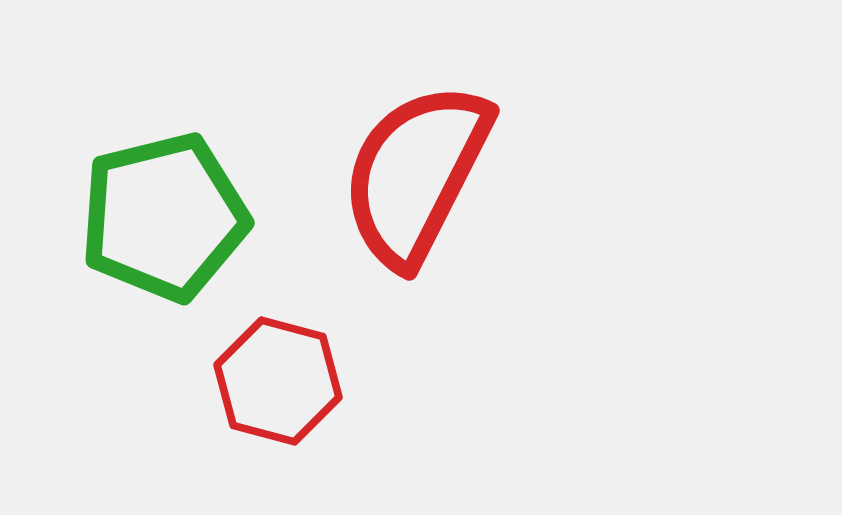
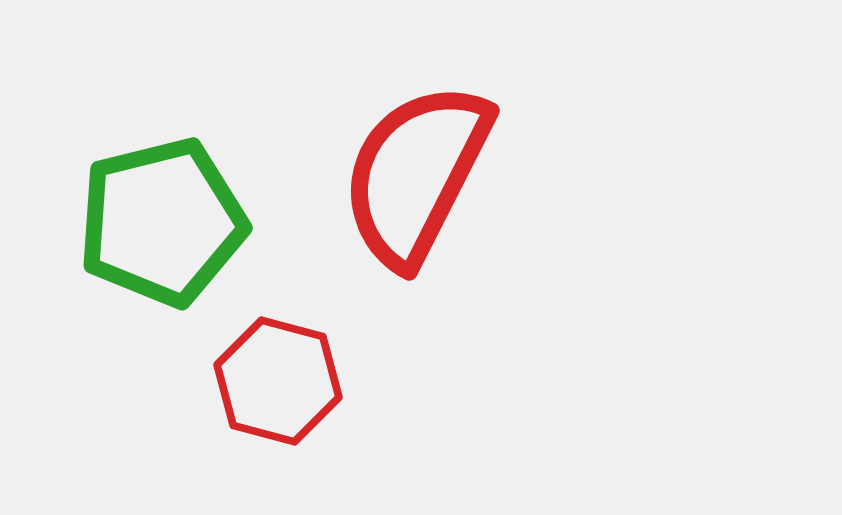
green pentagon: moved 2 px left, 5 px down
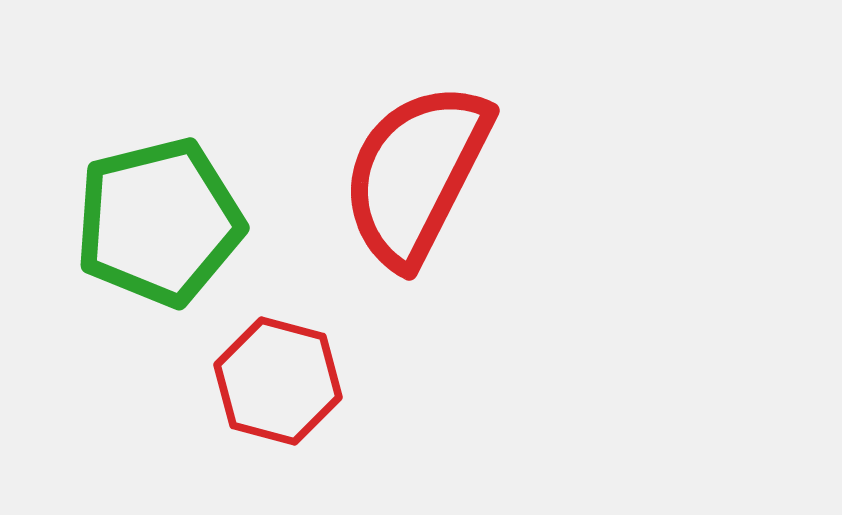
green pentagon: moved 3 px left
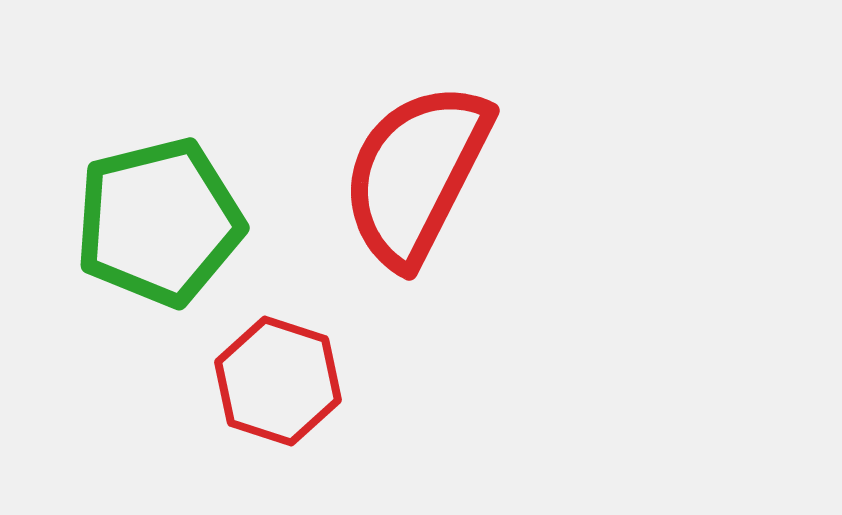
red hexagon: rotated 3 degrees clockwise
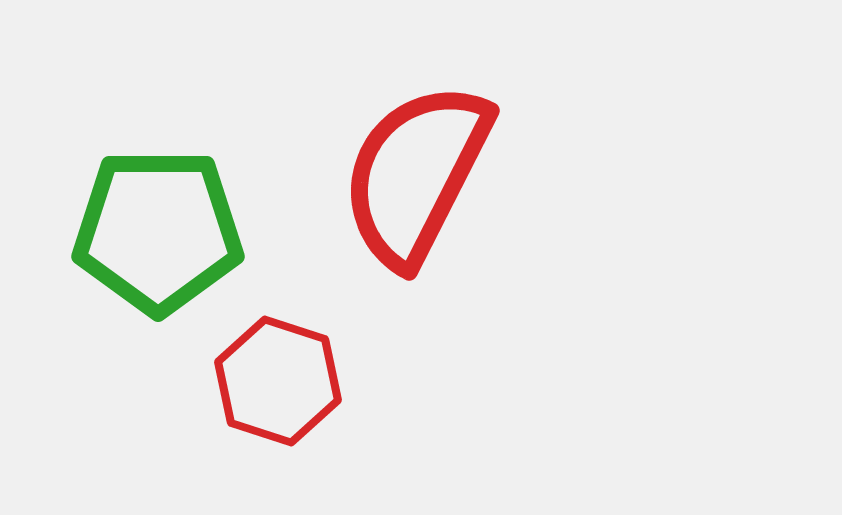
green pentagon: moved 1 px left, 9 px down; rotated 14 degrees clockwise
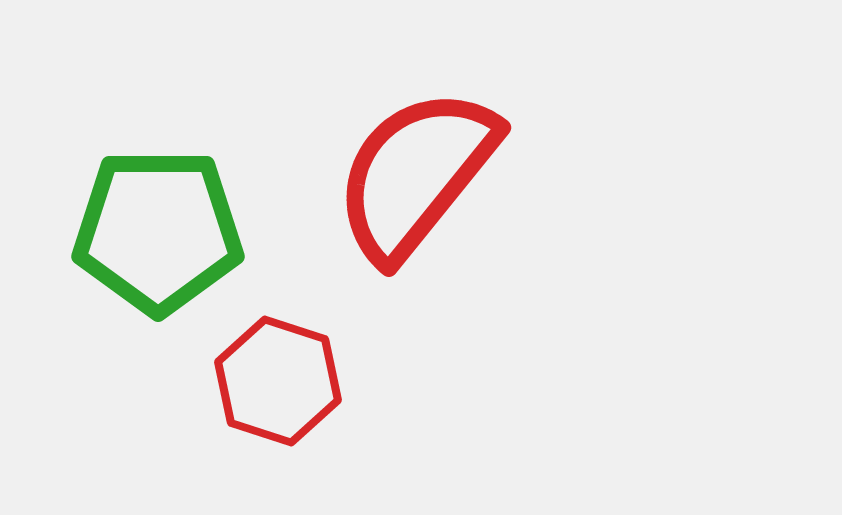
red semicircle: rotated 12 degrees clockwise
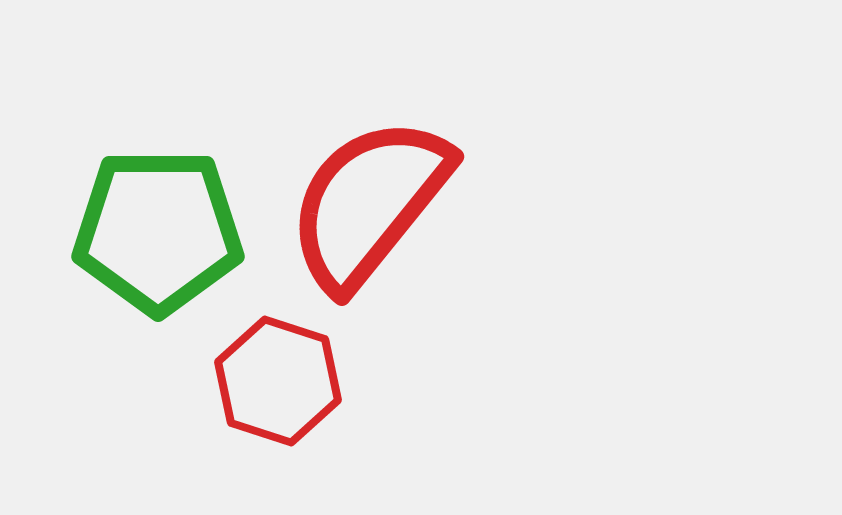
red semicircle: moved 47 px left, 29 px down
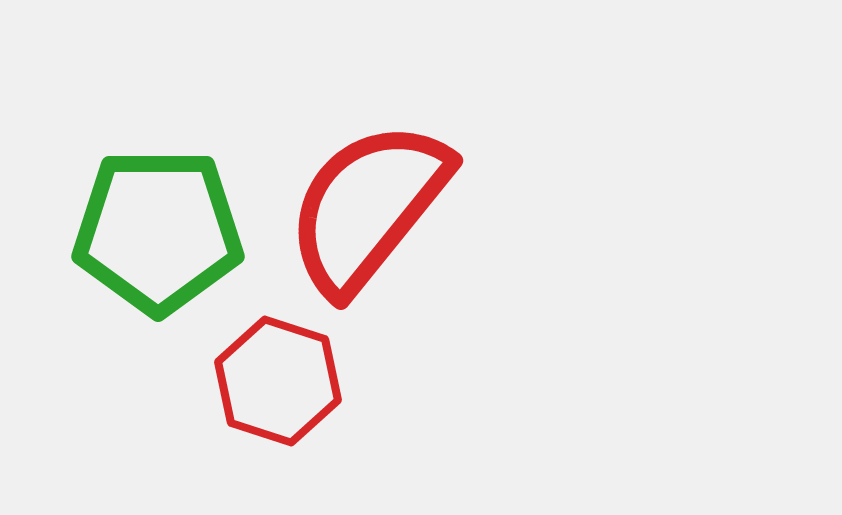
red semicircle: moved 1 px left, 4 px down
